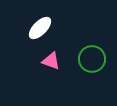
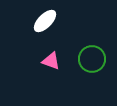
white ellipse: moved 5 px right, 7 px up
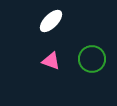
white ellipse: moved 6 px right
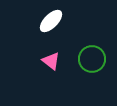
pink triangle: rotated 18 degrees clockwise
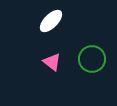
pink triangle: moved 1 px right, 1 px down
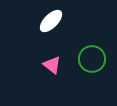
pink triangle: moved 3 px down
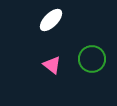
white ellipse: moved 1 px up
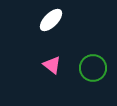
green circle: moved 1 px right, 9 px down
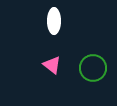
white ellipse: moved 3 px right, 1 px down; rotated 45 degrees counterclockwise
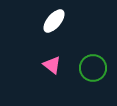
white ellipse: rotated 40 degrees clockwise
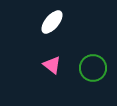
white ellipse: moved 2 px left, 1 px down
